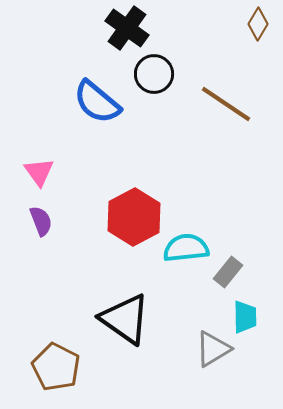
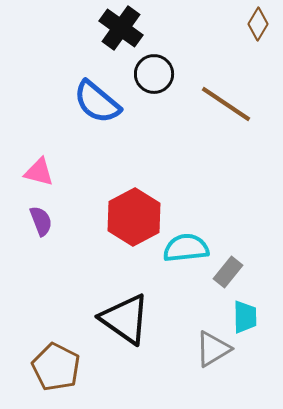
black cross: moved 6 px left
pink triangle: rotated 40 degrees counterclockwise
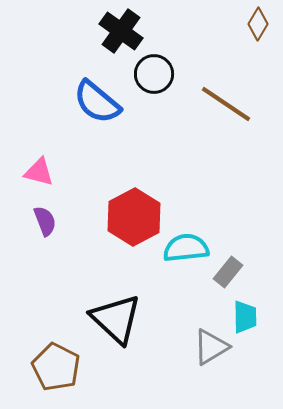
black cross: moved 3 px down
purple semicircle: moved 4 px right
black triangle: moved 9 px left; rotated 8 degrees clockwise
gray triangle: moved 2 px left, 2 px up
